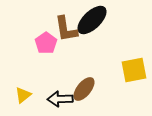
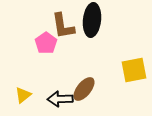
black ellipse: rotated 40 degrees counterclockwise
brown L-shape: moved 3 px left, 3 px up
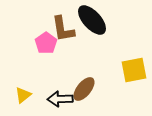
black ellipse: rotated 48 degrees counterclockwise
brown L-shape: moved 3 px down
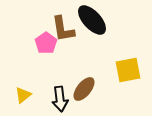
yellow square: moved 6 px left
black arrow: rotated 95 degrees counterclockwise
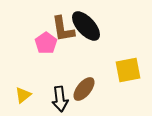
black ellipse: moved 6 px left, 6 px down
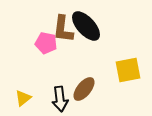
brown L-shape: rotated 16 degrees clockwise
pink pentagon: rotated 25 degrees counterclockwise
yellow triangle: moved 3 px down
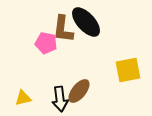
black ellipse: moved 4 px up
brown ellipse: moved 5 px left, 2 px down
yellow triangle: rotated 24 degrees clockwise
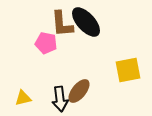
brown L-shape: moved 1 px left, 5 px up; rotated 12 degrees counterclockwise
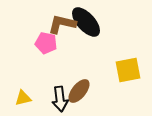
brown L-shape: rotated 108 degrees clockwise
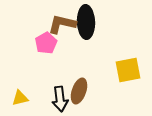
black ellipse: rotated 40 degrees clockwise
pink pentagon: rotated 30 degrees clockwise
brown ellipse: rotated 20 degrees counterclockwise
yellow triangle: moved 3 px left
